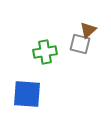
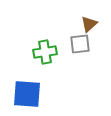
brown triangle: moved 1 px right, 6 px up
gray square: rotated 20 degrees counterclockwise
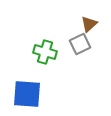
gray square: rotated 20 degrees counterclockwise
green cross: rotated 25 degrees clockwise
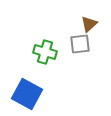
gray square: rotated 20 degrees clockwise
blue square: rotated 24 degrees clockwise
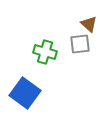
brown triangle: rotated 36 degrees counterclockwise
blue square: moved 2 px left, 1 px up; rotated 8 degrees clockwise
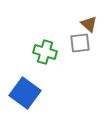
gray square: moved 1 px up
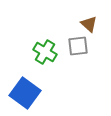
gray square: moved 2 px left, 3 px down
green cross: rotated 15 degrees clockwise
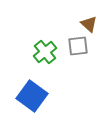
green cross: rotated 20 degrees clockwise
blue square: moved 7 px right, 3 px down
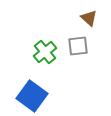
brown triangle: moved 6 px up
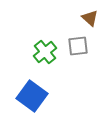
brown triangle: moved 1 px right
